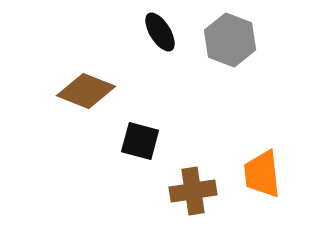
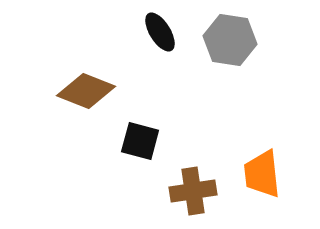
gray hexagon: rotated 12 degrees counterclockwise
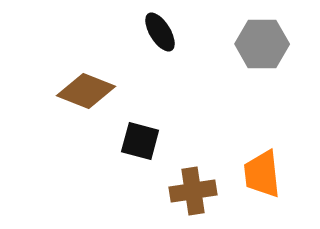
gray hexagon: moved 32 px right, 4 px down; rotated 9 degrees counterclockwise
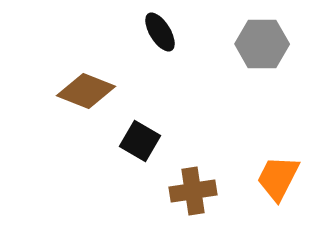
black square: rotated 15 degrees clockwise
orange trapezoid: moved 16 px right, 4 px down; rotated 33 degrees clockwise
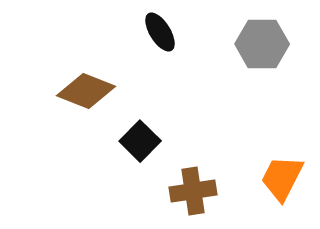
black square: rotated 15 degrees clockwise
orange trapezoid: moved 4 px right
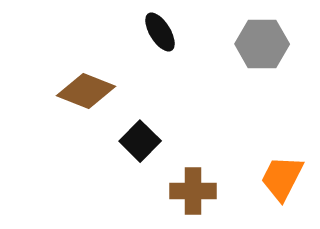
brown cross: rotated 9 degrees clockwise
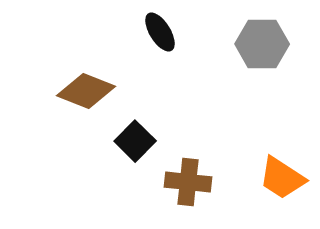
black square: moved 5 px left
orange trapezoid: rotated 84 degrees counterclockwise
brown cross: moved 5 px left, 9 px up; rotated 6 degrees clockwise
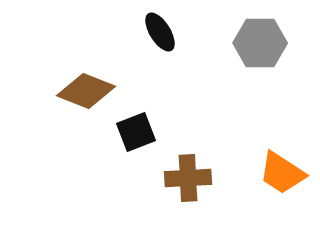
gray hexagon: moved 2 px left, 1 px up
black square: moved 1 px right, 9 px up; rotated 24 degrees clockwise
orange trapezoid: moved 5 px up
brown cross: moved 4 px up; rotated 9 degrees counterclockwise
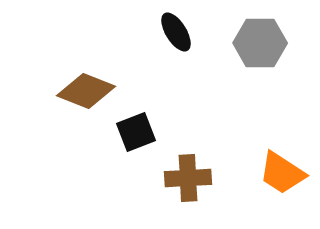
black ellipse: moved 16 px right
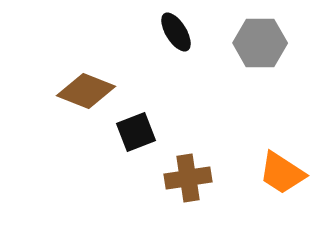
brown cross: rotated 6 degrees counterclockwise
